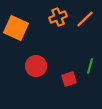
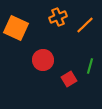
orange line: moved 6 px down
red circle: moved 7 px right, 6 px up
red square: rotated 14 degrees counterclockwise
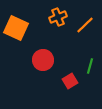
red square: moved 1 px right, 2 px down
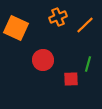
green line: moved 2 px left, 2 px up
red square: moved 1 px right, 2 px up; rotated 28 degrees clockwise
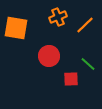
orange square: rotated 15 degrees counterclockwise
red circle: moved 6 px right, 4 px up
green line: rotated 63 degrees counterclockwise
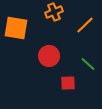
orange cross: moved 4 px left, 5 px up
red square: moved 3 px left, 4 px down
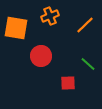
orange cross: moved 4 px left, 4 px down
red circle: moved 8 px left
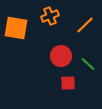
red circle: moved 20 px right
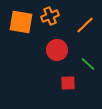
orange square: moved 5 px right, 6 px up
red circle: moved 4 px left, 6 px up
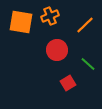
red square: rotated 28 degrees counterclockwise
